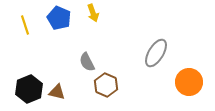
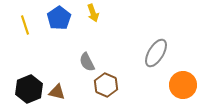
blue pentagon: rotated 15 degrees clockwise
orange circle: moved 6 px left, 3 px down
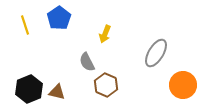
yellow arrow: moved 12 px right, 21 px down; rotated 42 degrees clockwise
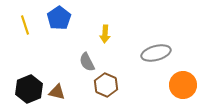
yellow arrow: rotated 18 degrees counterclockwise
gray ellipse: rotated 44 degrees clockwise
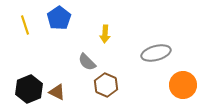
gray semicircle: rotated 18 degrees counterclockwise
brown triangle: rotated 12 degrees clockwise
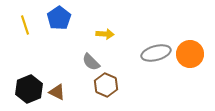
yellow arrow: rotated 90 degrees counterclockwise
gray semicircle: moved 4 px right
orange circle: moved 7 px right, 31 px up
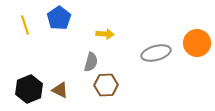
orange circle: moved 7 px right, 11 px up
gray semicircle: rotated 120 degrees counterclockwise
brown hexagon: rotated 25 degrees counterclockwise
brown triangle: moved 3 px right, 2 px up
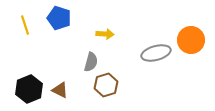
blue pentagon: rotated 20 degrees counterclockwise
orange circle: moved 6 px left, 3 px up
brown hexagon: rotated 15 degrees counterclockwise
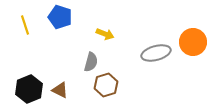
blue pentagon: moved 1 px right, 1 px up
yellow arrow: rotated 18 degrees clockwise
orange circle: moved 2 px right, 2 px down
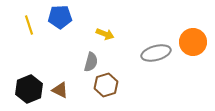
blue pentagon: rotated 20 degrees counterclockwise
yellow line: moved 4 px right
